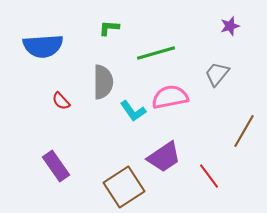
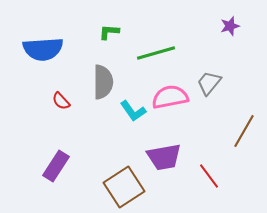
green L-shape: moved 4 px down
blue semicircle: moved 3 px down
gray trapezoid: moved 8 px left, 9 px down
purple trapezoid: rotated 24 degrees clockwise
purple rectangle: rotated 68 degrees clockwise
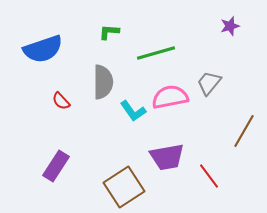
blue semicircle: rotated 15 degrees counterclockwise
purple trapezoid: moved 3 px right
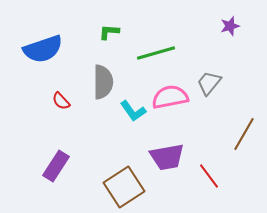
brown line: moved 3 px down
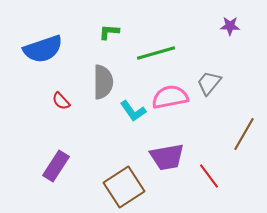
purple star: rotated 18 degrees clockwise
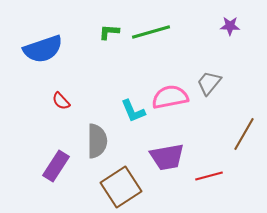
green line: moved 5 px left, 21 px up
gray semicircle: moved 6 px left, 59 px down
cyan L-shape: rotated 12 degrees clockwise
red line: rotated 68 degrees counterclockwise
brown square: moved 3 px left
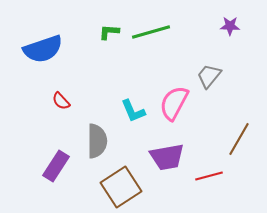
gray trapezoid: moved 7 px up
pink semicircle: moved 4 px right, 6 px down; rotated 51 degrees counterclockwise
brown line: moved 5 px left, 5 px down
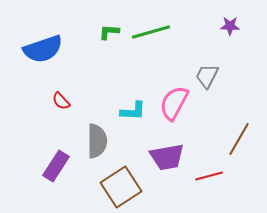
gray trapezoid: moved 2 px left; rotated 12 degrees counterclockwise
cyan L-shape: rotated 64 degrees counterclockwise
